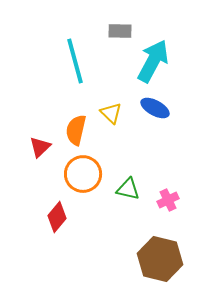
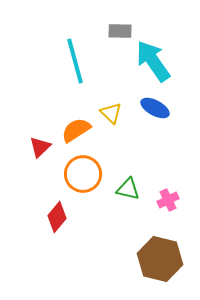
cyan arrow: rotated 63 degrees counterclockwise
orange semicircle: rotated 44 degrees clockwise
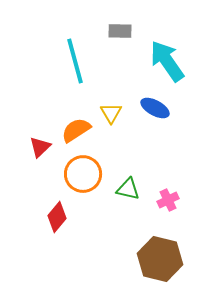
cyan arrow: moved 14 px right
yellow triangle: rotated 15 degrees clockwise
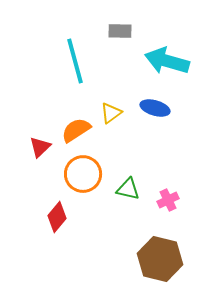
cyan arrow: rotated 39 degrees counterclockwise
blue ellipse: rotated 12 degrees counterclockwise
yellow triangle: rotated 25 degrees clockwise
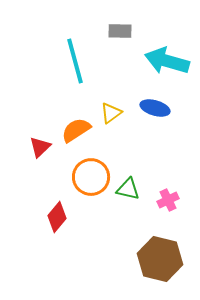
orange circle: moved 8 px right, 3 px down
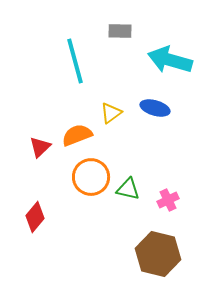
cyan arrow: moved 3 px right, 1 px up
orange semicircle: moved 1 px right, 5 px down; rotated 12 degrees clockwise
red diamond: moved 22 px left
brown hexagon: moved 2 px left, 5 px up
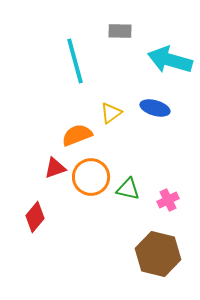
red triangle: moved 15 px right, 21 px down; rotated 25 degrees clockwise
